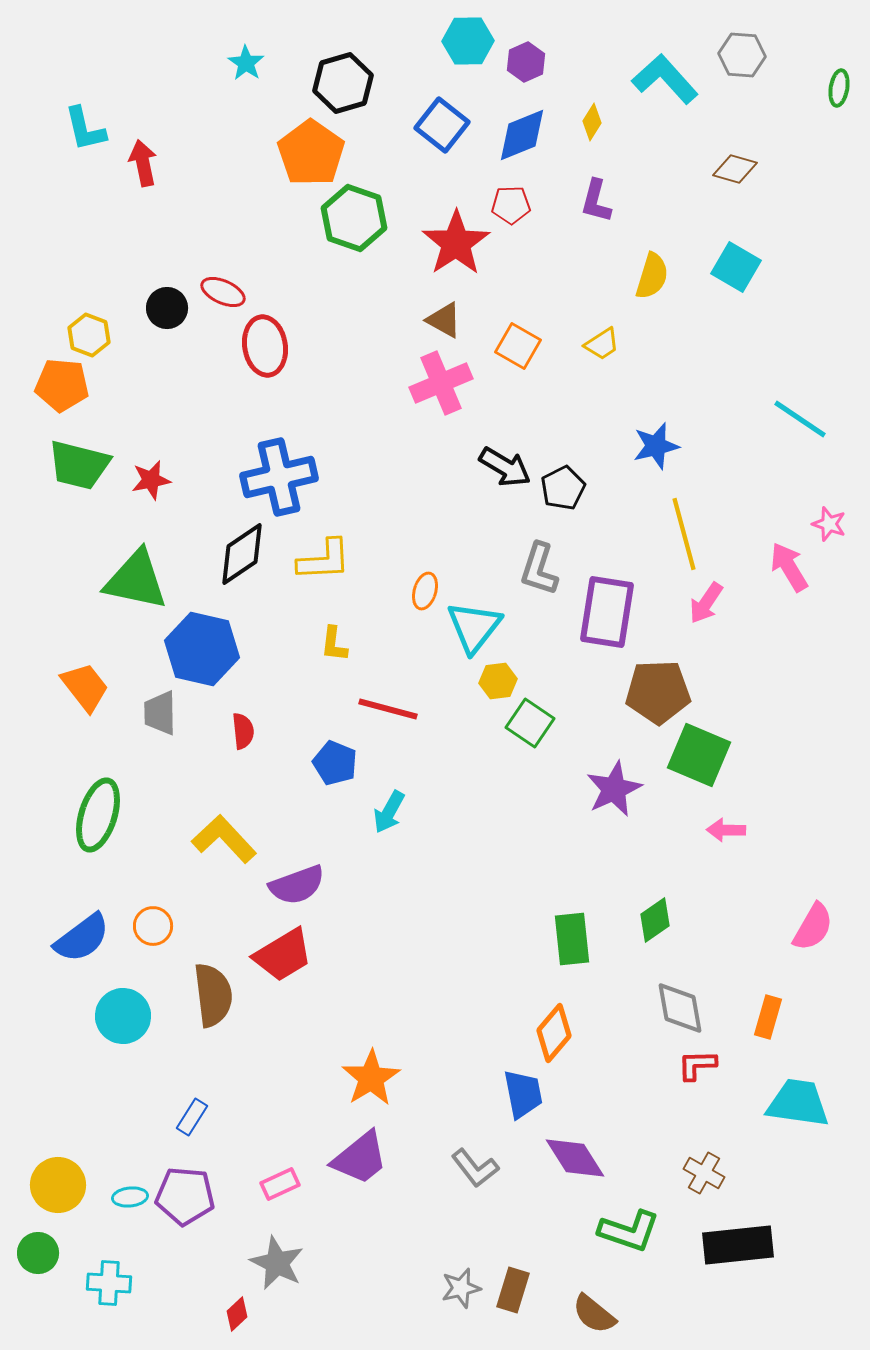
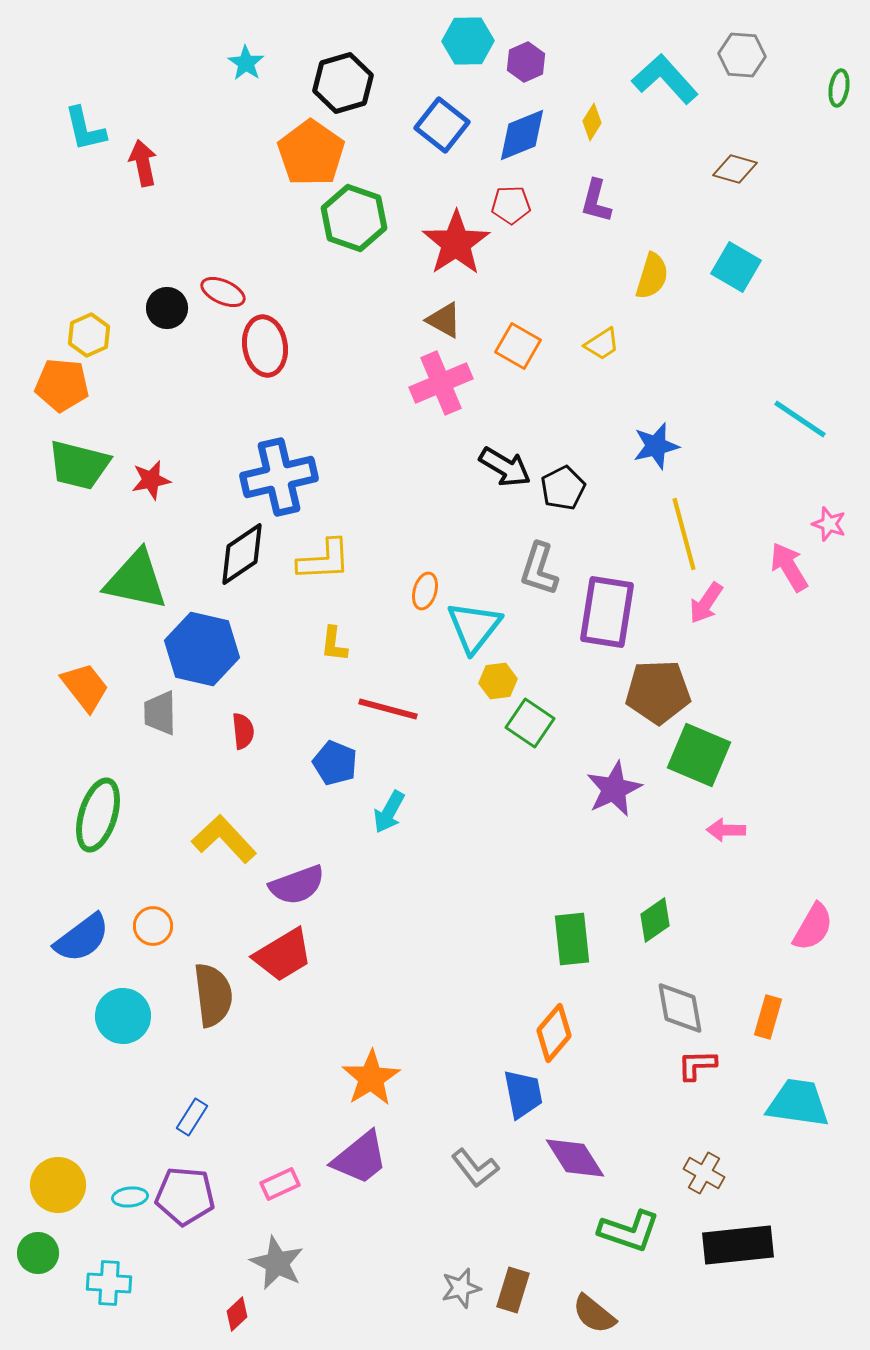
yellow hexagon at (89, 335): rotated 15 degrees clockwise
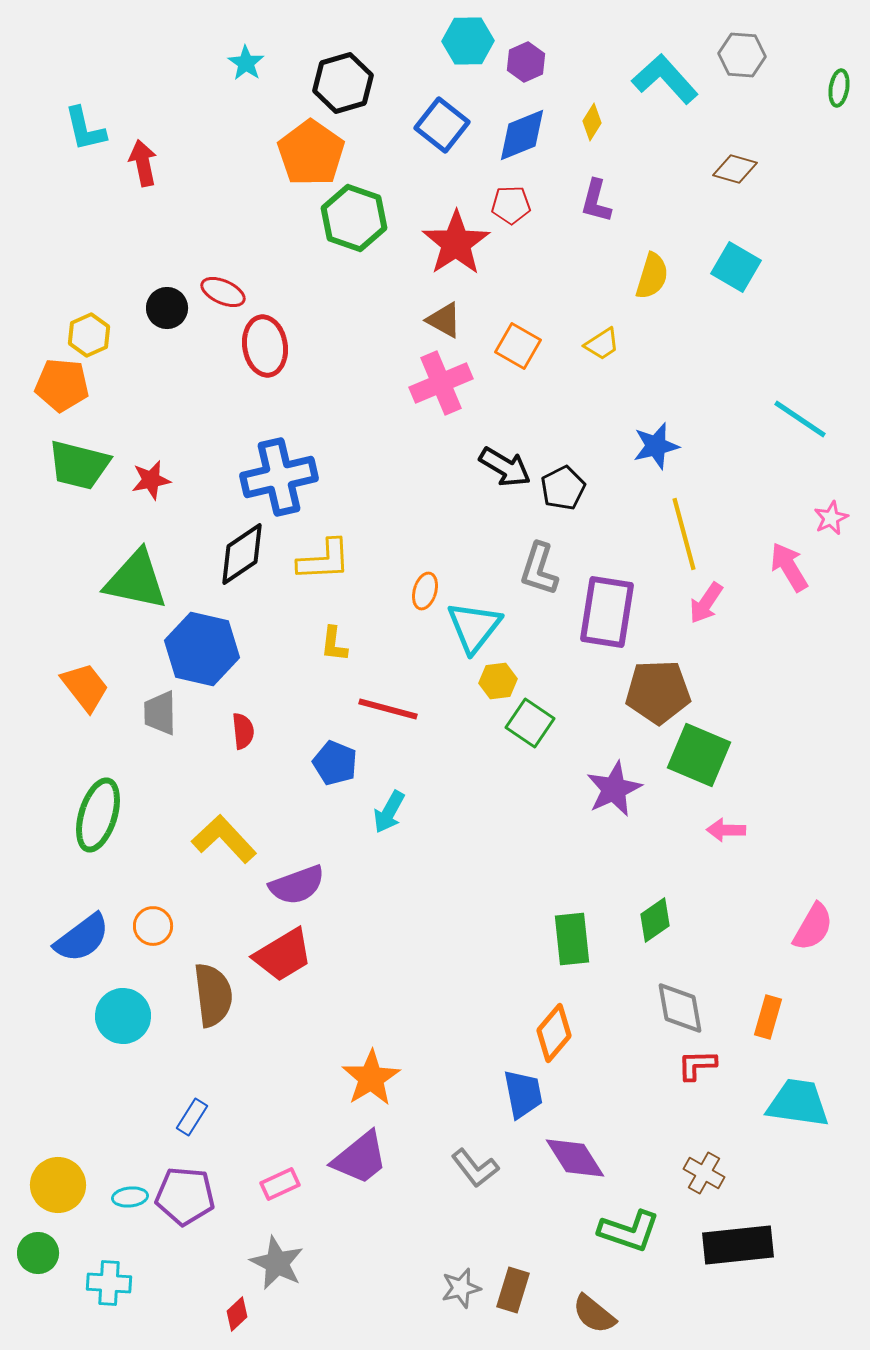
pink star at (829, 524): moved 2 px right, 6 px up; rotated 28 degrees clockwise
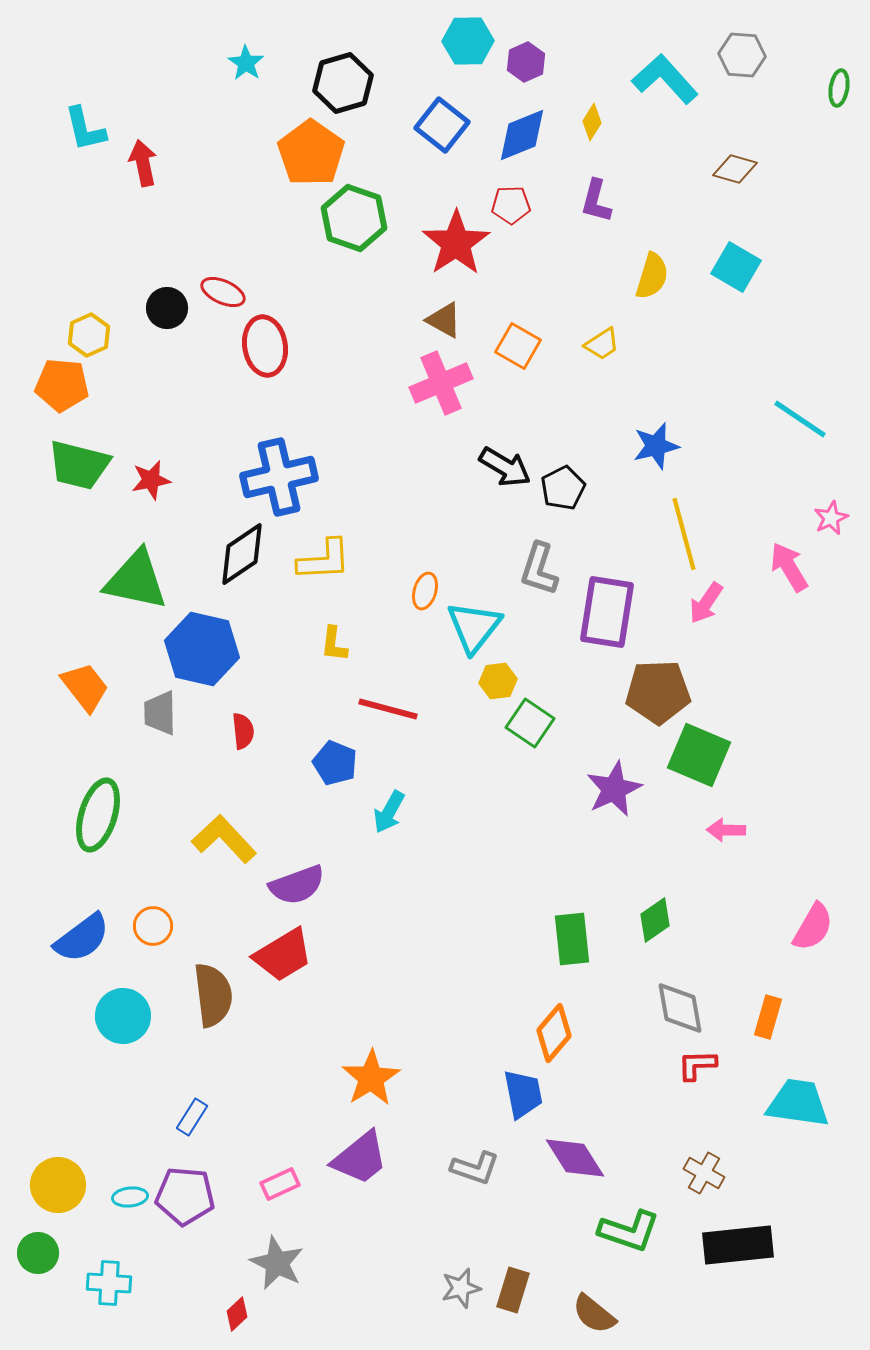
gray L-shape at (475, 1168): rotated 33 degrees counterclockwise
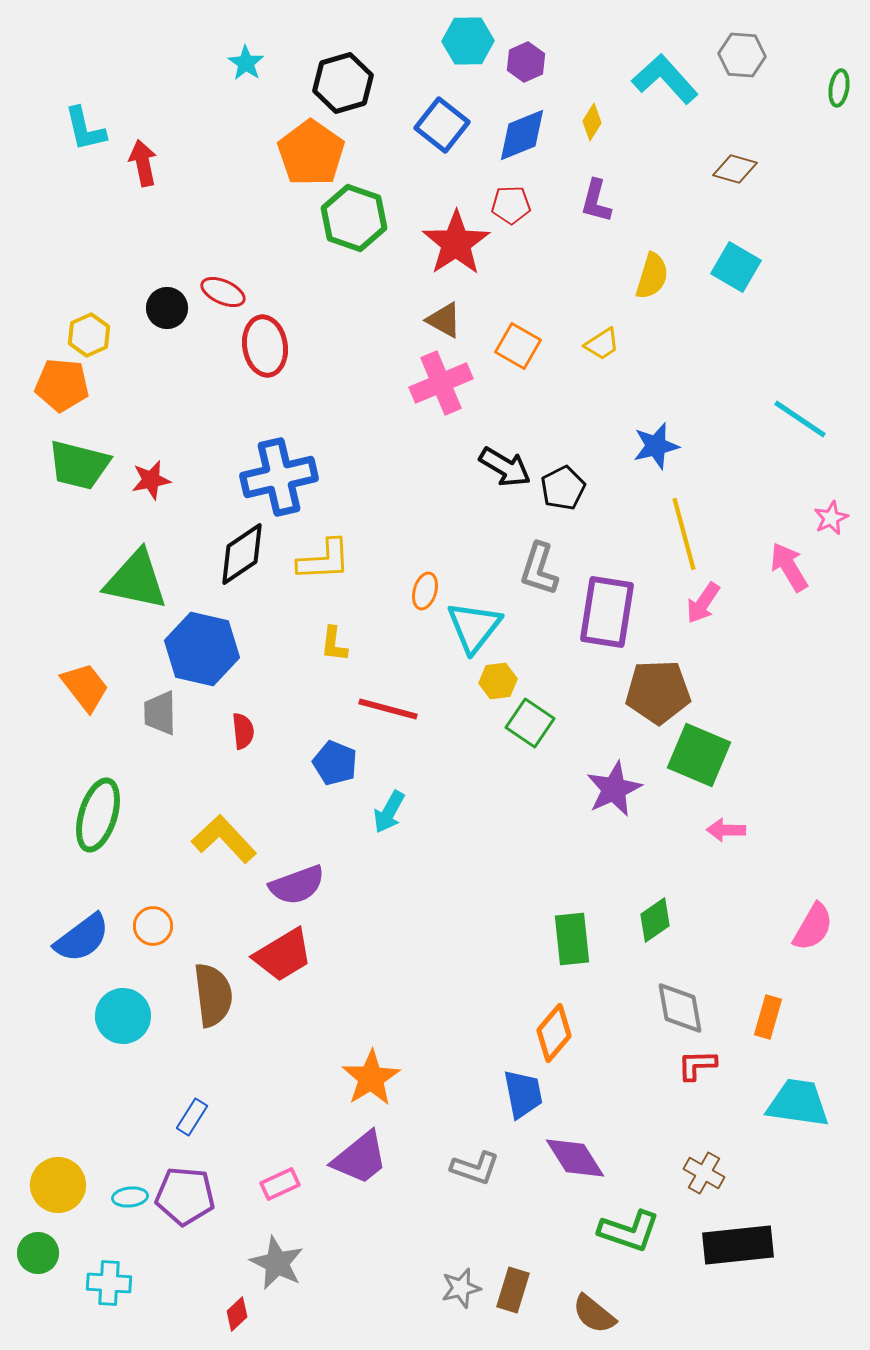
pink arrow at (706, 603): moved 3 px left
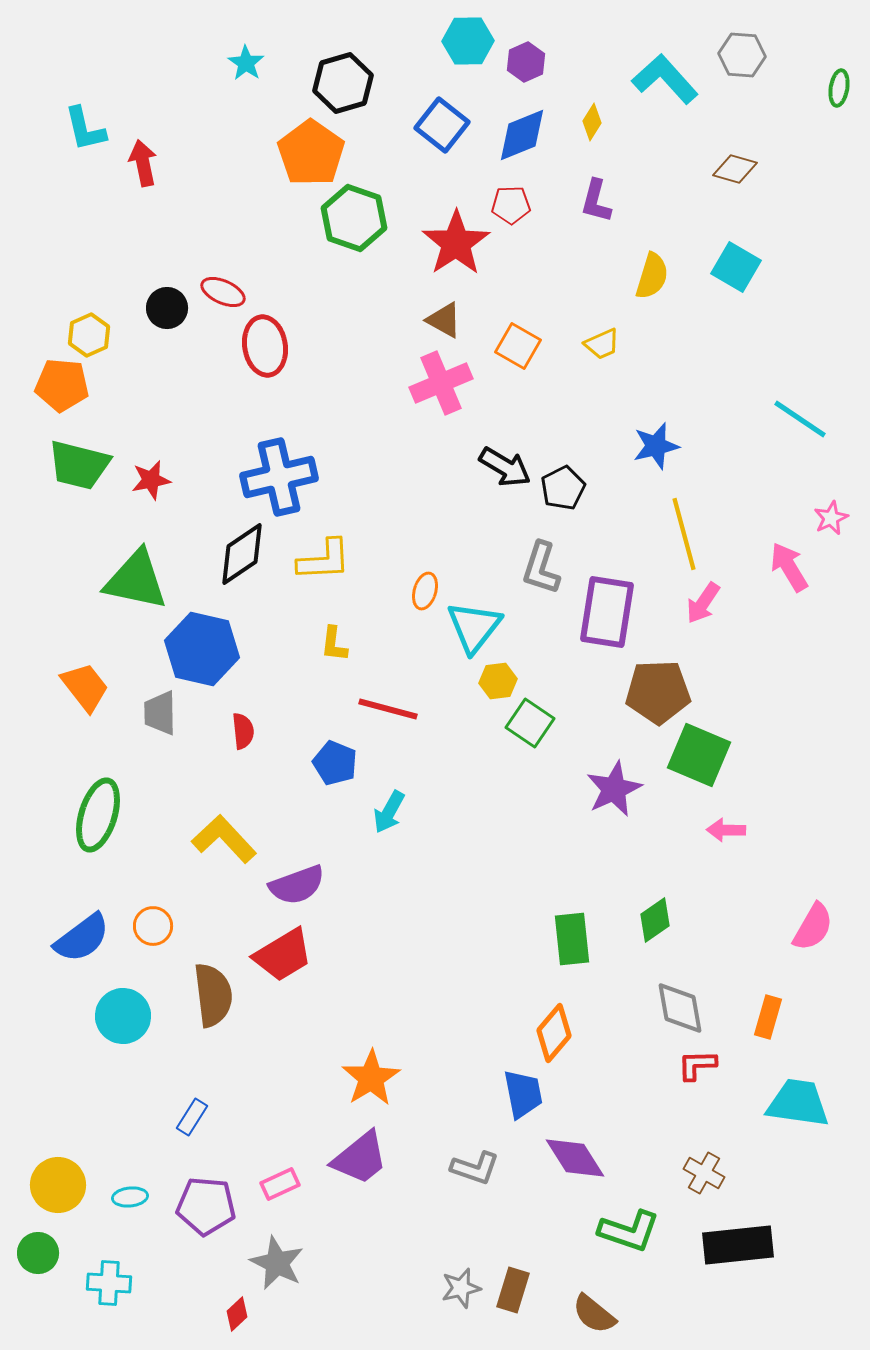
yellow trapezoid at (602, 344): rotated 9 degrees clockwise
gray L-shape at (539, 569): moved 2 px right, 1 px up
purple pentagon at (185, 1196): moved 21 px right, 10 px down
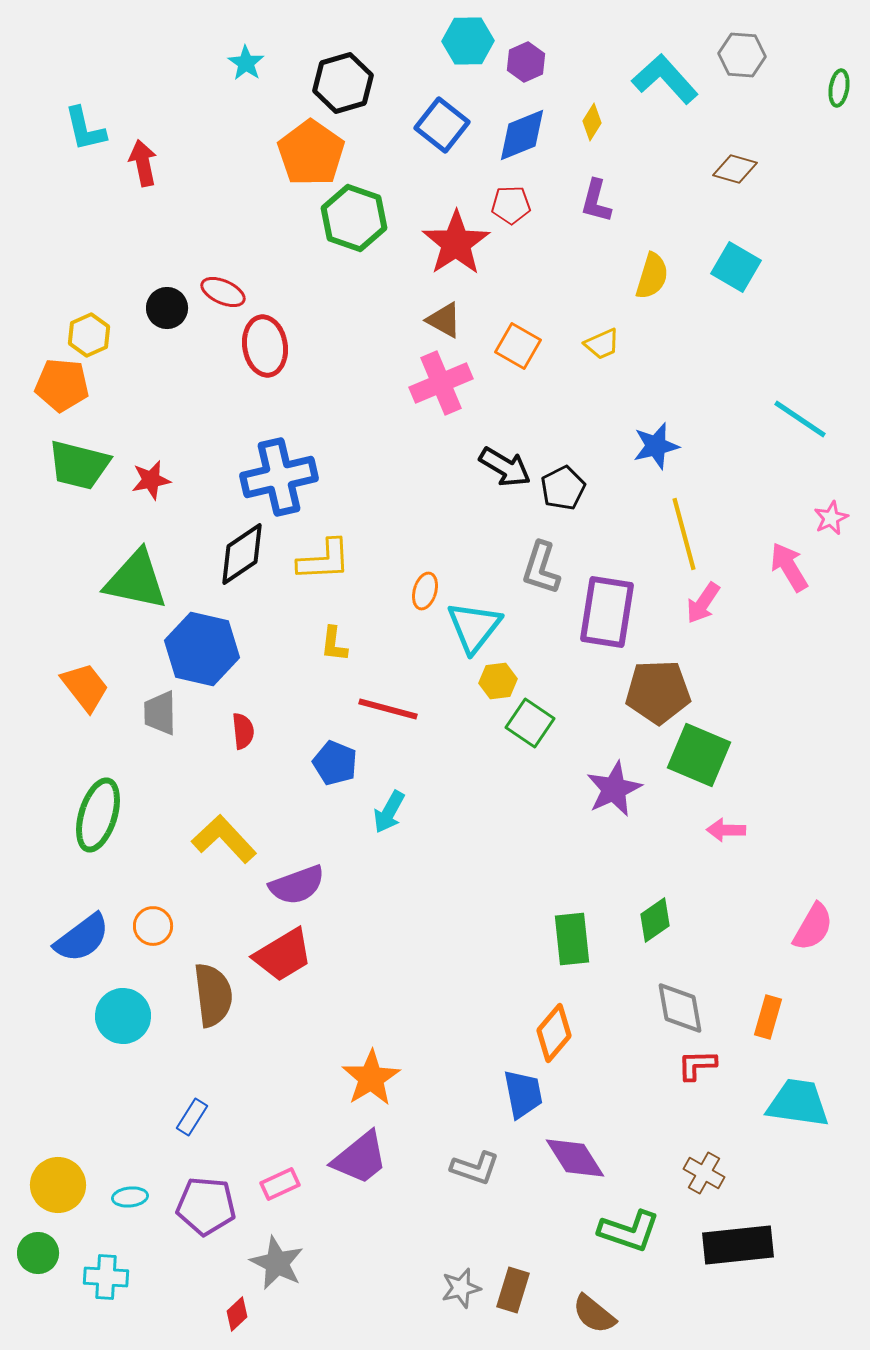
cyan cross at (109, 1283): moved 3 px left, 6 px up
